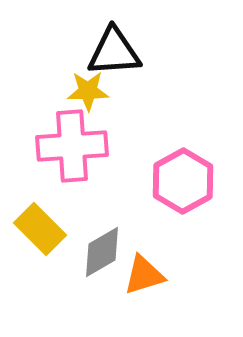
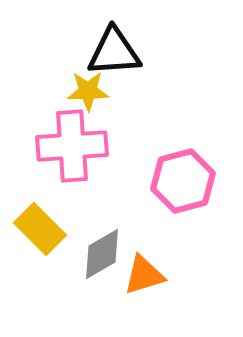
pink hexagon: rotated 14 degrees clockwise
gray diamond: moved 2 px down
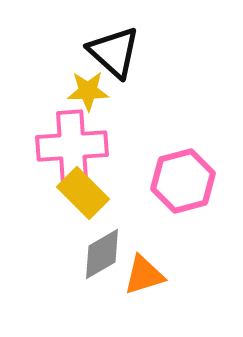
black triangle: rotated 46 degrees clockwise
yellow rectangle: moved 43 px right, 36 px up
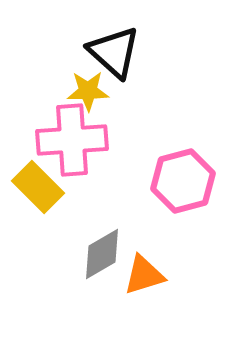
pink cross: moved 6 px up
yellow rectangle: moved 45 px left, 6 px up
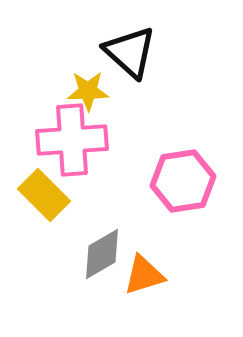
black triangle: moved 16 px right
pink hexagon: rotated 6 degrees clockwise
yellow rectangle: moved 6 px right, 8 px down
